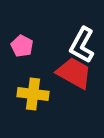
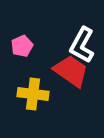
pink pentagon: rotated 20 degrees clockwise
red trapezoid: moved 3 px left, 2 px up; rotated 6 degrees clockwise
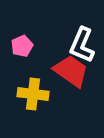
white L-shape: rotated 6 degrees counterclockwise
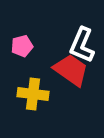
pink pentagon: rotated 10 degrees clockwise
red trapezoid: moved 1 px up
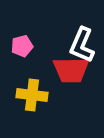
red trapezoid: rotated 144 degrees clockwise
yellow cross: moved 1 px left, 1 px down
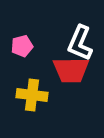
white L-shape: moved 2 px left, 2 px up
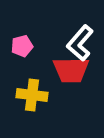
white L-shape: rotated 18 degrees clockwise
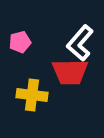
pink pentagon: moved 2 px left, 4 px up
red trapezoid: moved 1 px left, 2 px down
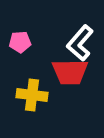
pink pentagon: rotated 10 degrees clockwise
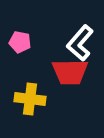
pink pentagon: rotated 15 degrees clockwise
yellow cross: moved 2 px left, 4 px down
